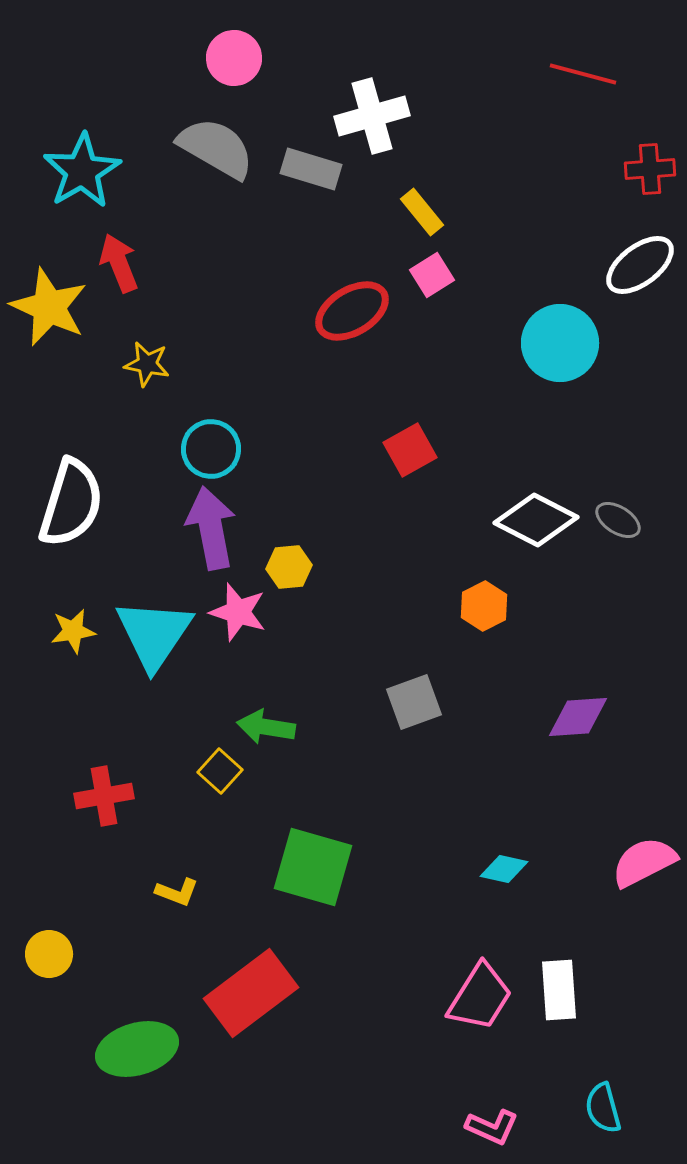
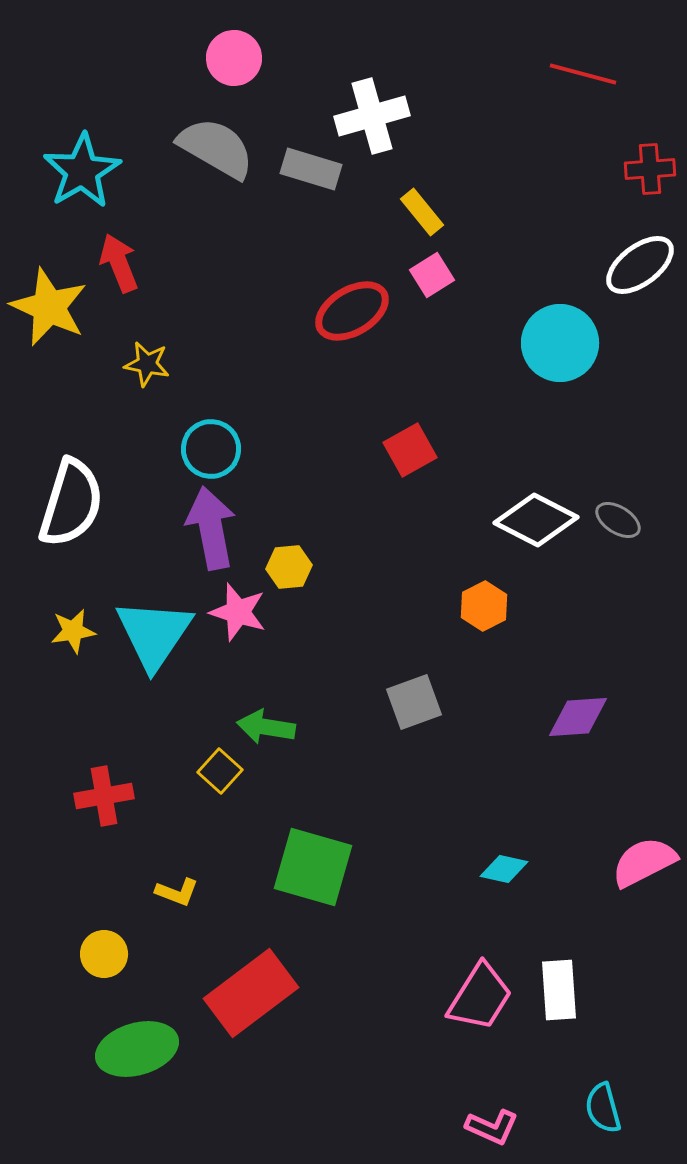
yellow circle at (49, 954): moved 55 px right
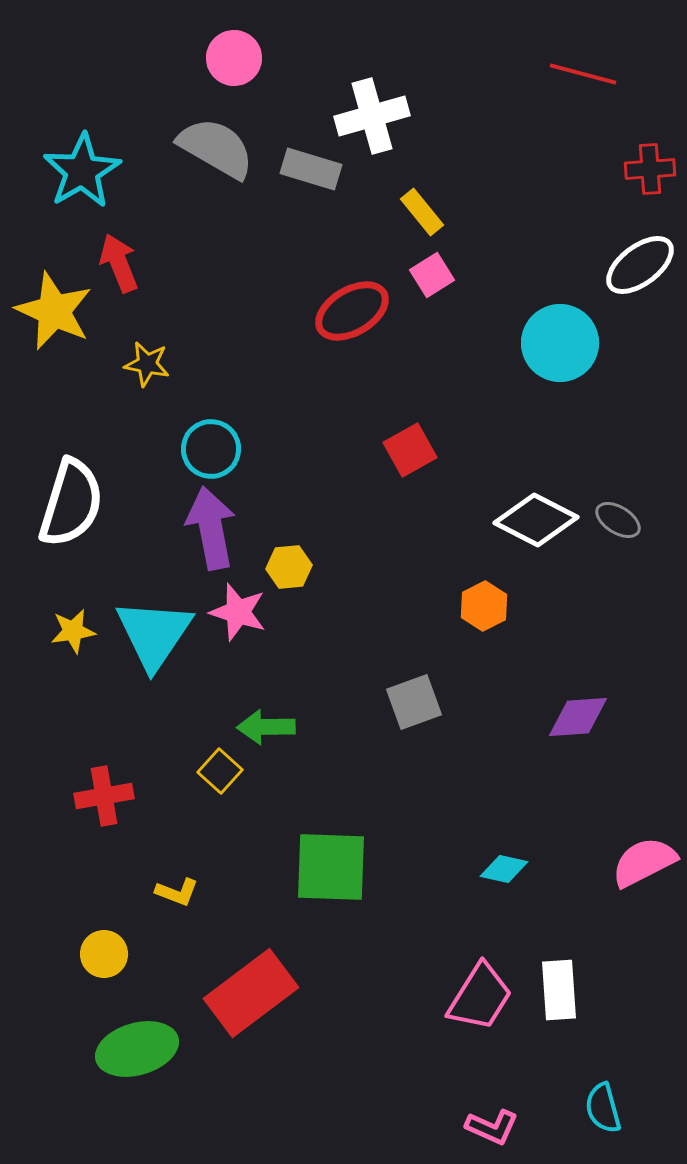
yellow star at (49, 307): moved 5 px right, 4 px down
green arrow at (266, 727): rotated 10 degrees counterclockwise
green square at (313, 867): moved 18 px right; rotated 14 degrees counterclockwise
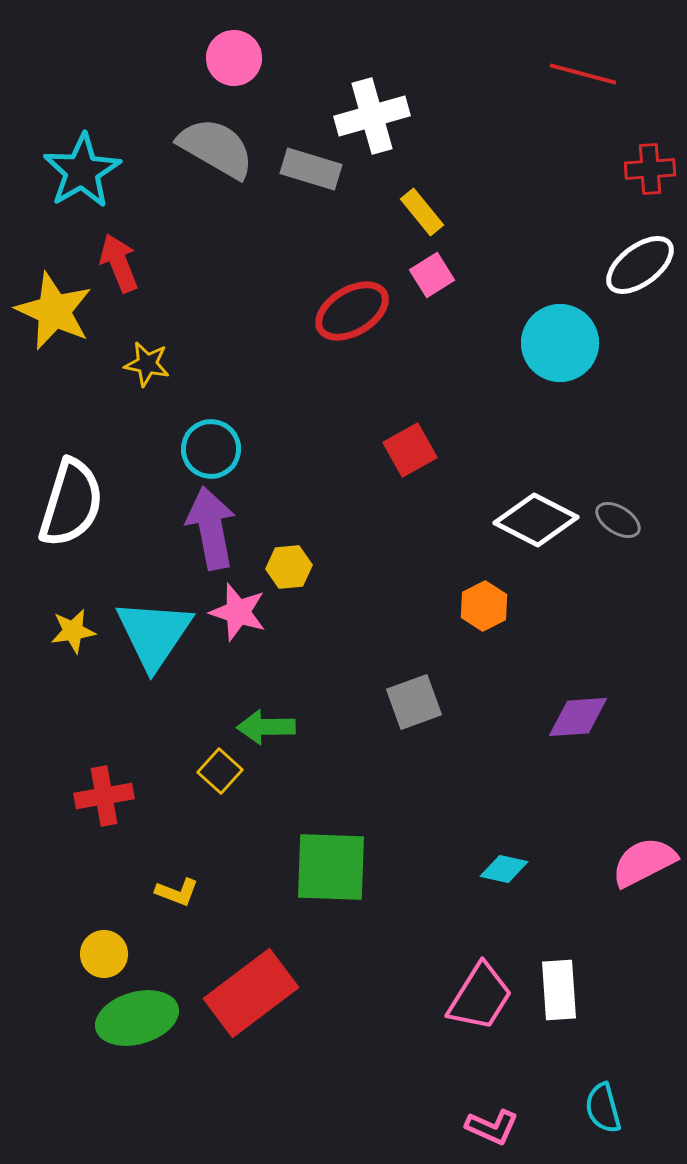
green ellipse at (137, 1049): moved 31 px up
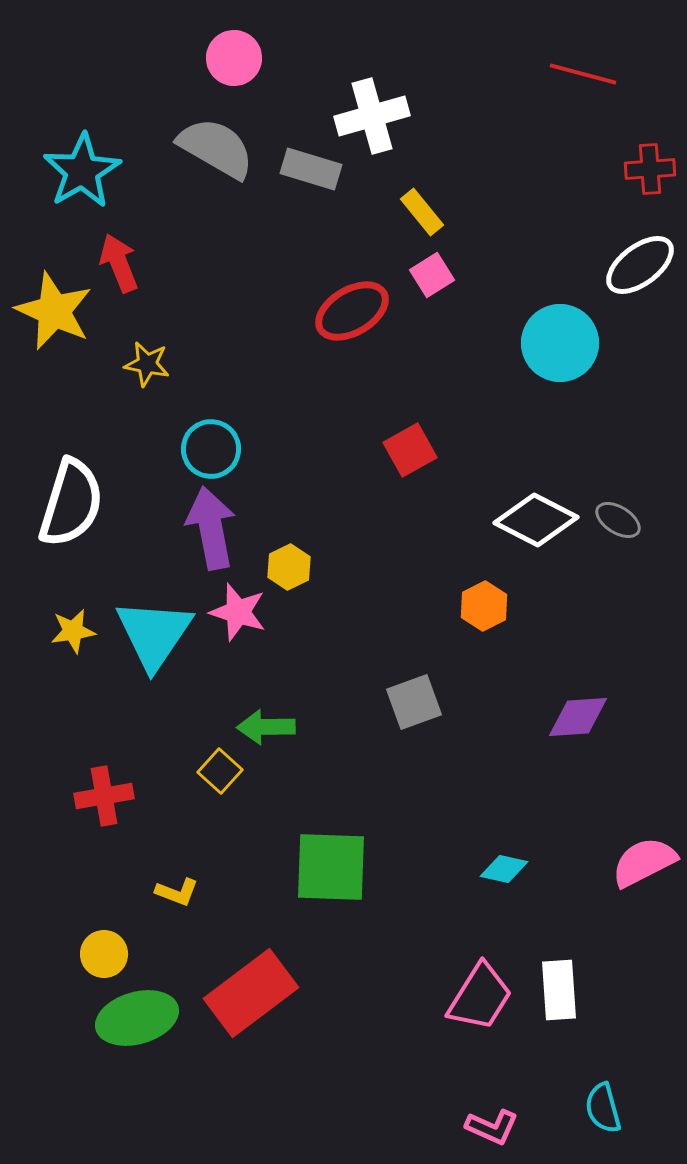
yellow hexagon at (289, 567): rotated 21 degrees counterclockwise
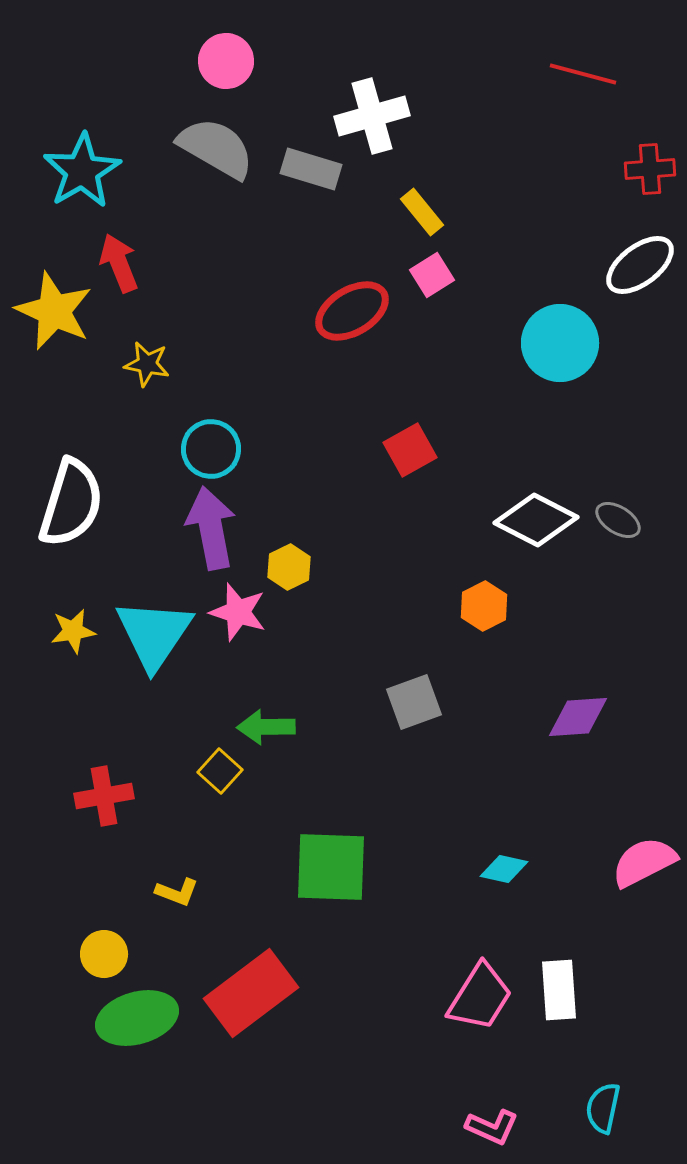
pink circle at (234, 58): moved 8 px left, 3 px down
cyan semicircle at (603, 1108): rotated 27 degrees clockwise
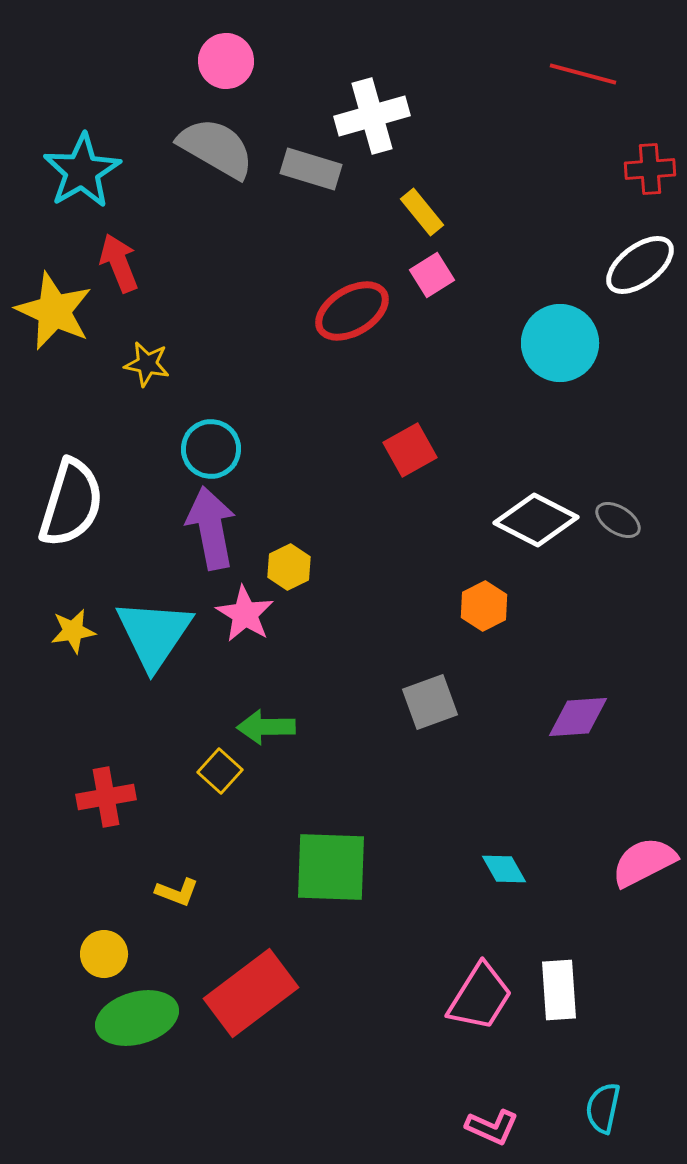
pink star at (238, 612): moved 7 px right, 2 px down; rotated 14 degrees clockwise
gray square at (414, 702): moved 16 px right
red cross at (104, 796): moved 2 px right, 1 px down
cyan diamond at (504, 869): rotated 48 degrees clockwise
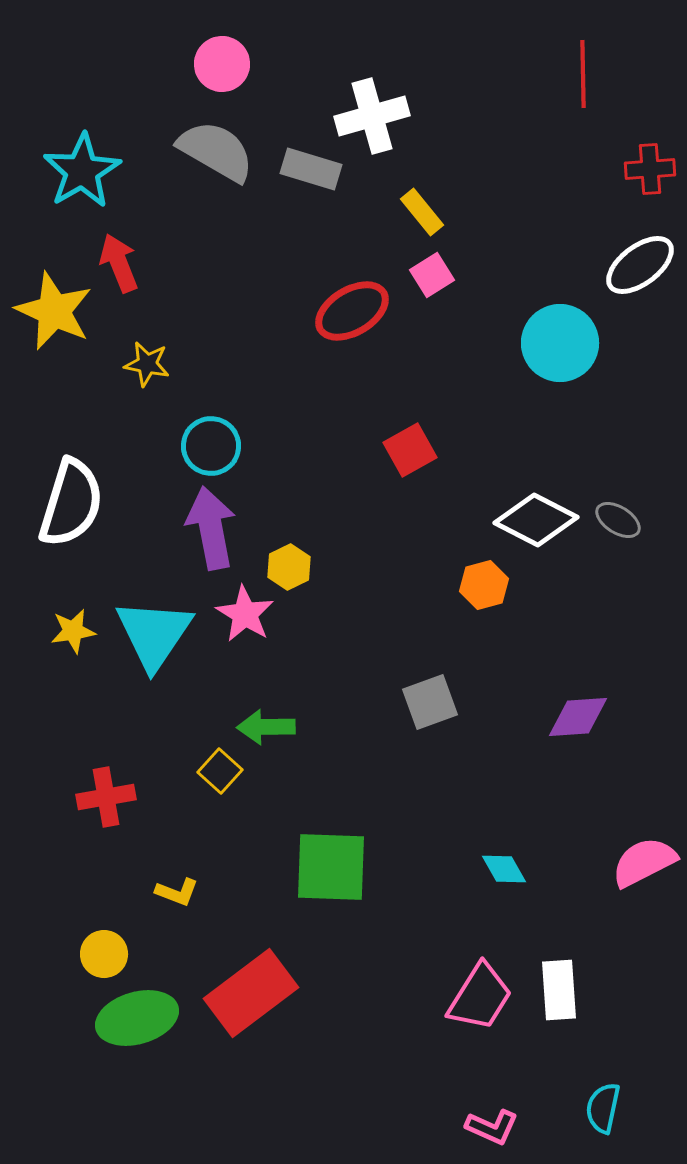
pink circle at (226, 61): moved 4 px left, 3 px down
red line at (583, 74): rotated 74 degrees clockwise
gray semicircle at (216, 148): moved 3 px down
cyan circle at (211, 449): moved 3 px up
orange hexagon at (484, 606): moved 21 px up; rotated 12 degrees clockwise
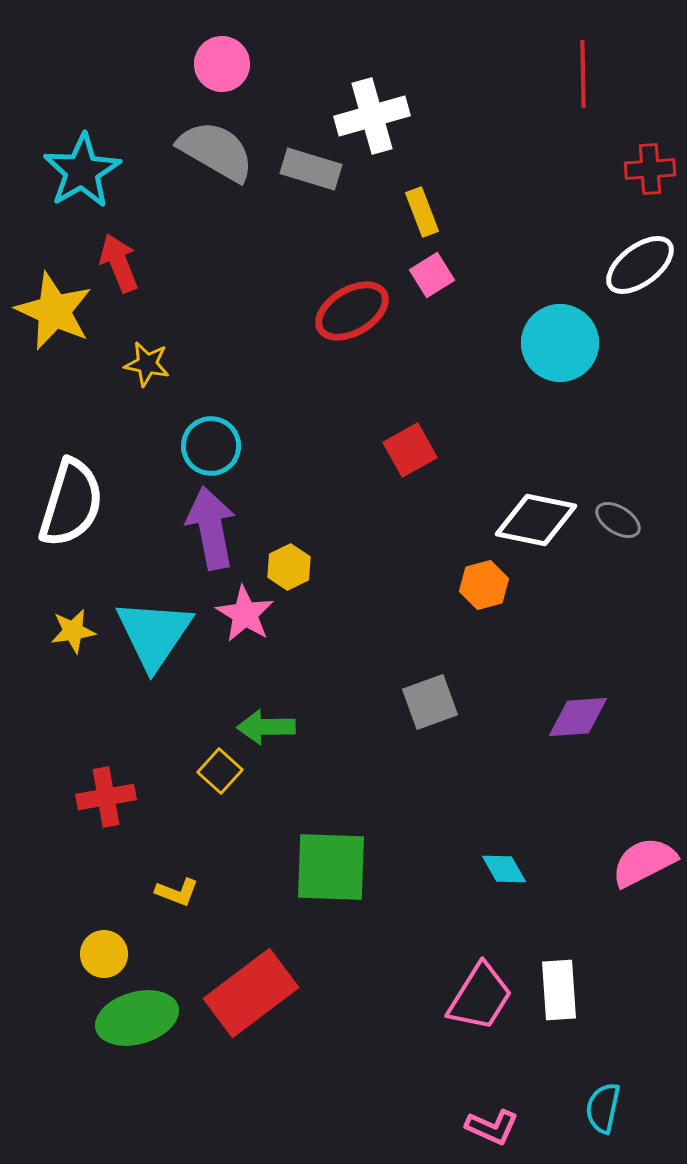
yellow rectangle at (422, 212): rotated 18 degrees clockwise
white diamond at (536, 520): rotated 16 degrees counterclockwise
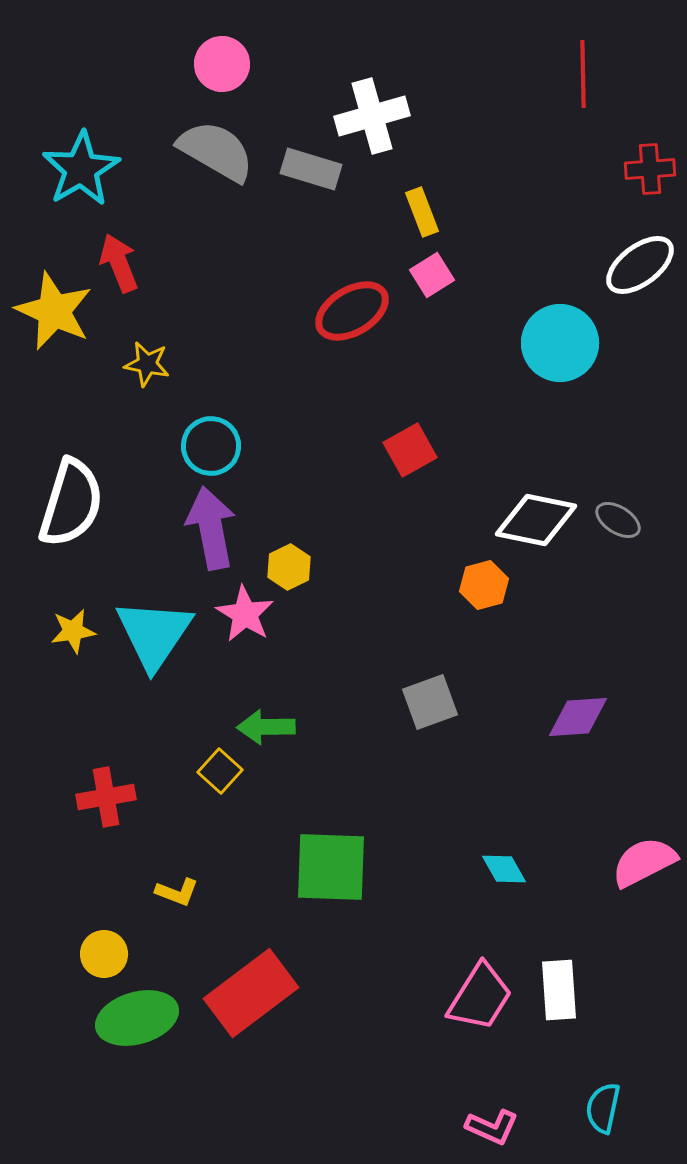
cyan star at (82, 171): moved 1 px left, 2 px up
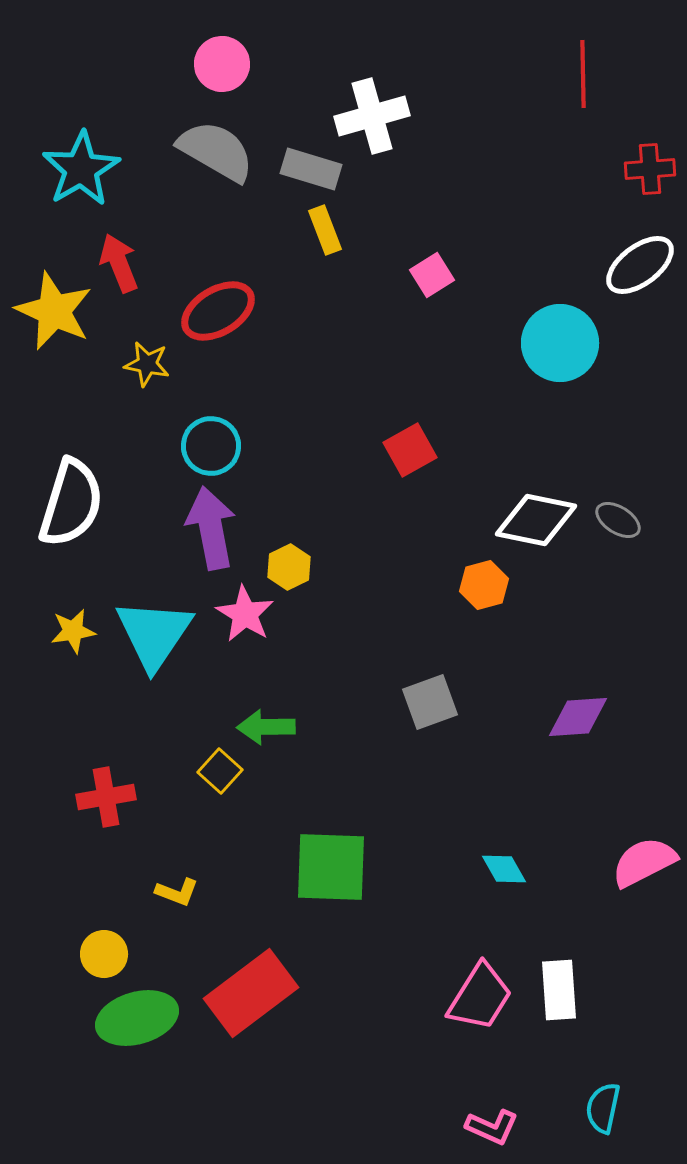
yellow rectangle at (422, 212): moved 97 px left, 18 px down
red ellipse at (352, 311): moved 134 px left
